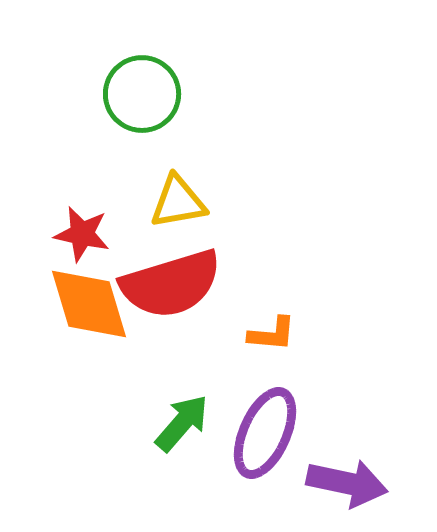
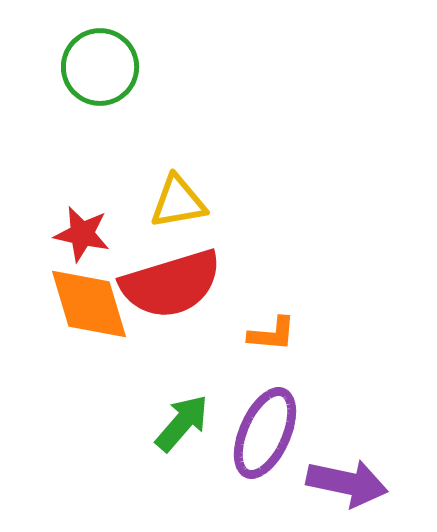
green circle: moved 42 px left, 27 px up
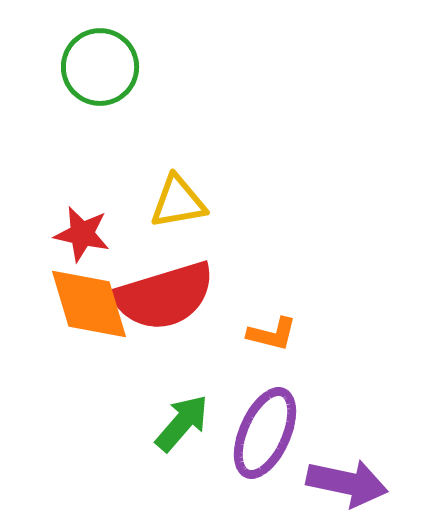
red semicircle: moved 7 px left, 12 px down
orange L-shape: rotated 9 degrees clockwise
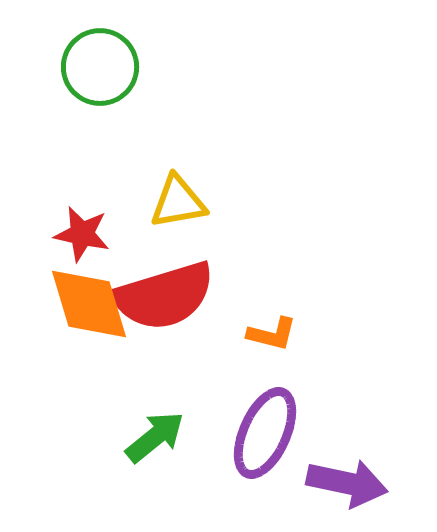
green arrow: moved 27 px left, 14 px down; rotated 10 degrees clockwise
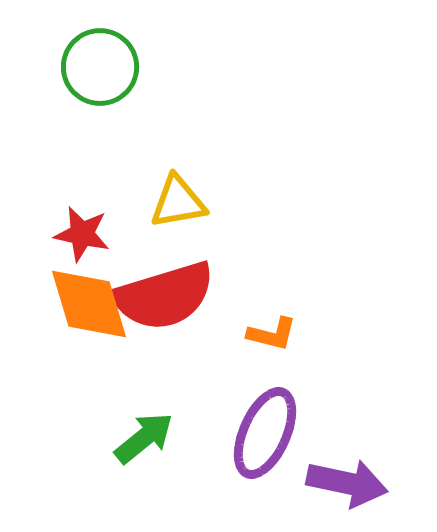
green arrow: moved 11 px left, 1 px down
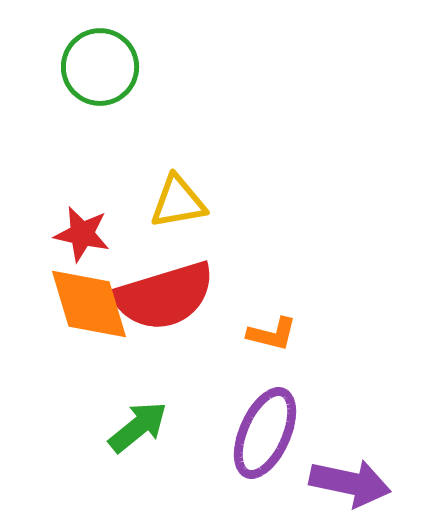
green arrow: moved 6 px left, 11 px up
purple arrow: moved 3 px right
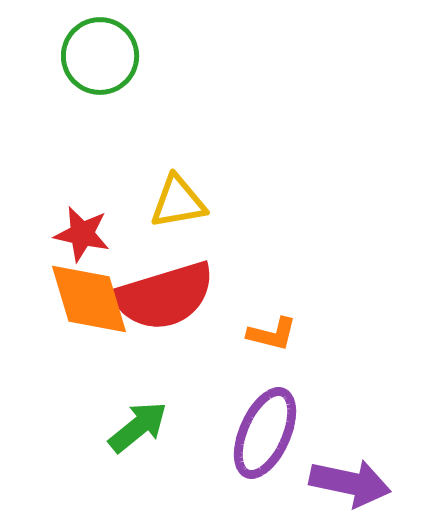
green circle: moved 11 px up
orange diamond: moved 5 px up
